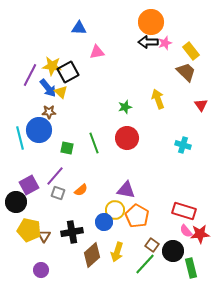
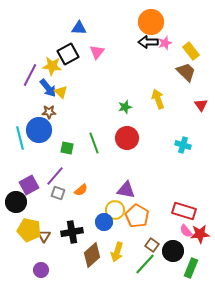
pink triangle at (97, 52): rotated 42 degrees counterclockwise
black square at (68, 72): moved 18 px up
green rectangle at (191, 268): rotated 36 degrees clockwise
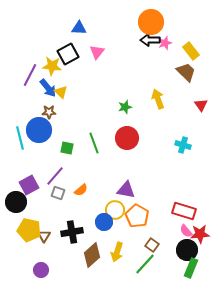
black arrow at (148, 42): moved 2 px right, 2 px up
black circle at (173, 251): moved 14 px right, 1 px up
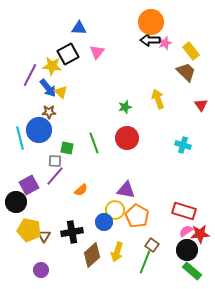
gray square at (58, 193): moved 3 px left, 32 px up; rotated 16 degrees counterclockwise
pink semicircle at (186, 231): rotated 96 degrees clockwise
green line at (145, 264): moved 2 px up; rotated 20 degrees counterclockwise
green rectangle at (191, 268): moved 1 px right, 3 px down; rotated 72 degrees counterclockwise
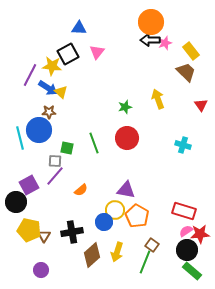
blue arrow at (48, 88): rotated 18 degrees counterclockwise
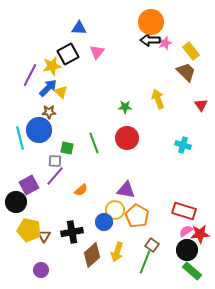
yellow star at (52, 66): rotated 18 degrees counterclockwise
blue arrow at (48, 88): rotated 78 degrees counterclockwise
green star at (125, 107): rotated 16 degrees clockwise
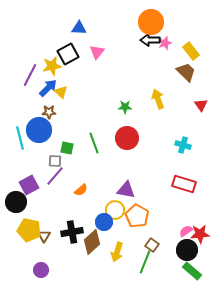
red rectangle at (184, 211): moved 27 px up
brown diamond at (92, 255): moved 13 px up
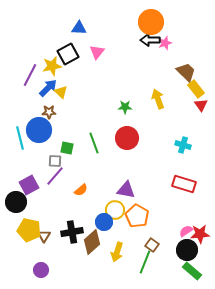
yellow rectangle at (191, 51): moved 5 px right, 38 px down
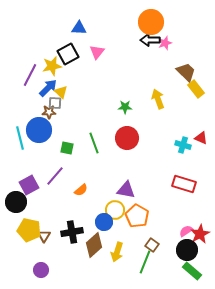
red triangle at (201, 105): moved 33 px down; rotated 32 degrees counterclockwise
gray square at (55, 161): moved 58 px up
red star at (200, 234): rotated 24 degrees counterclockwise
brown diamond at (92, 242): moved 2 px right, 3 px down
